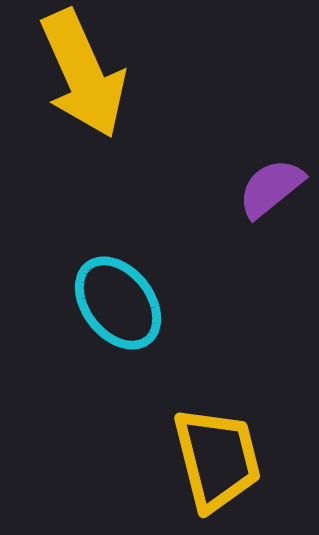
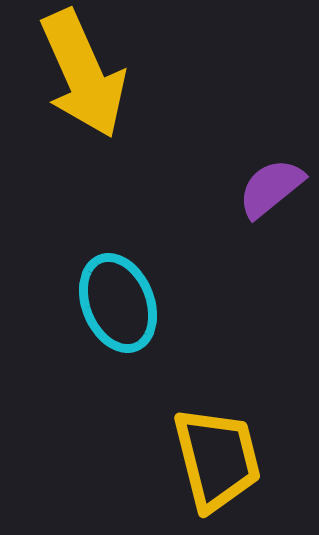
cyan ellipse: rotated 16 degrees clockwise
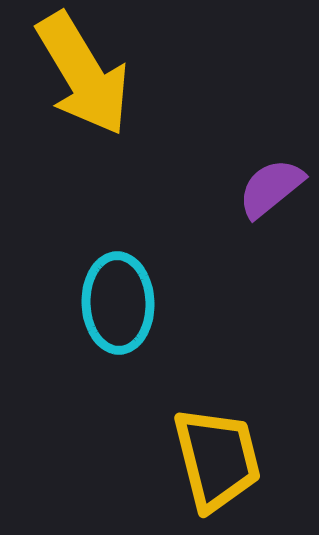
yellow arrow: rotated 7 degrees counterclockwise
cyan ellipse: rotated 20 degrees clockwise
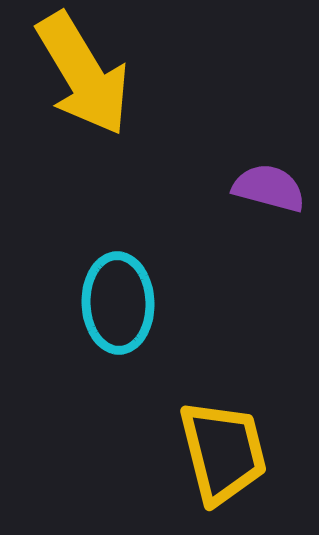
purple semicircle: moved 2 px left; rotated 54 degrees clockwise
yellow trapezoid: moved 6 px right, 7 px up
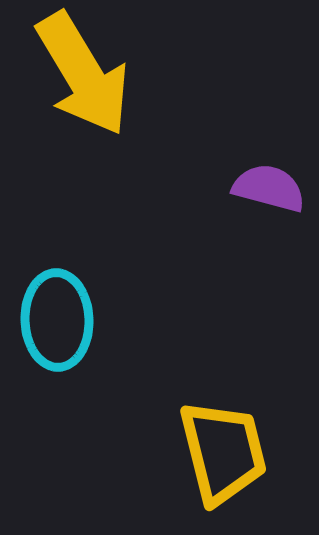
cyan ellipse: moved 61 px left, 17 px down
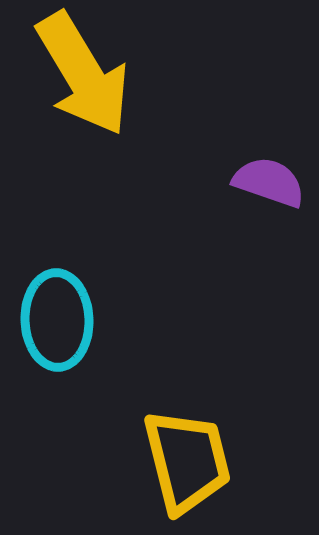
purple semicircle: moved 6 px up; rotated 4 degrees clockwise
yellow trapezoid: moved 36 px left, 9 px down
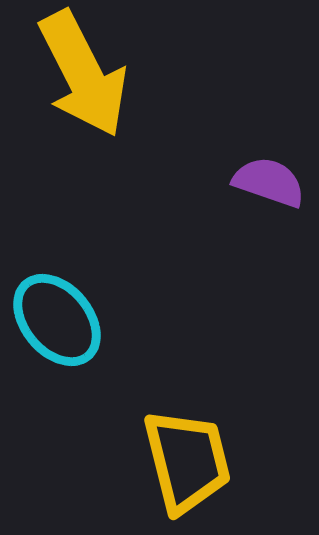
yellow arrow: rotated 4 degrees clockwise
cyan ellipse: rotated 38 degrees counterclockwise
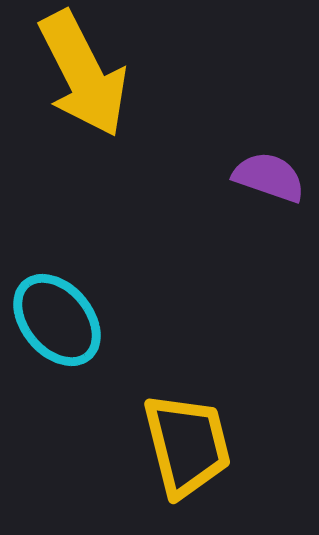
purple semicircle: moved 5 px up
yellow trapezoid: moved 16 px up
